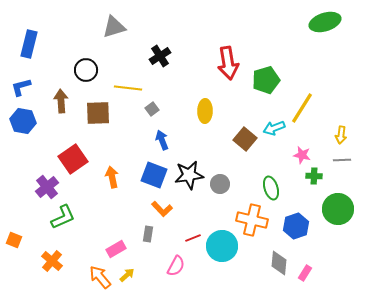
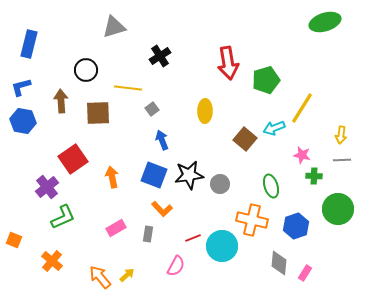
green ellipse at (271, 188): moved 2 px up
pink rectangle at (116, 249): moved 21 px up
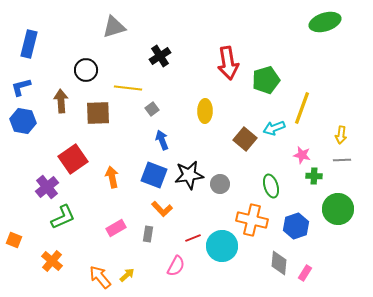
yellow line at (302, 108): rotated 12 degrees counterclockwise
